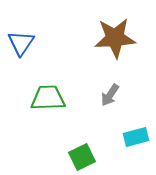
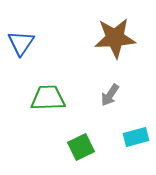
green square: moved 1 px left, 10 px up
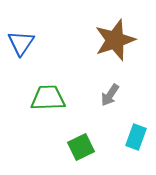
brown star: moved 2 px down; rotated 15 degrees counterclockwise
cyan rectangle: rotated 55 degrees counterclockwise
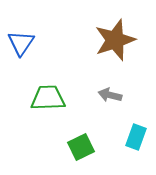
gray arrow: rotated 70 degrees clockwise
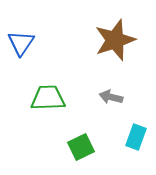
gray arrow: moved 1 px right, 2 px down
